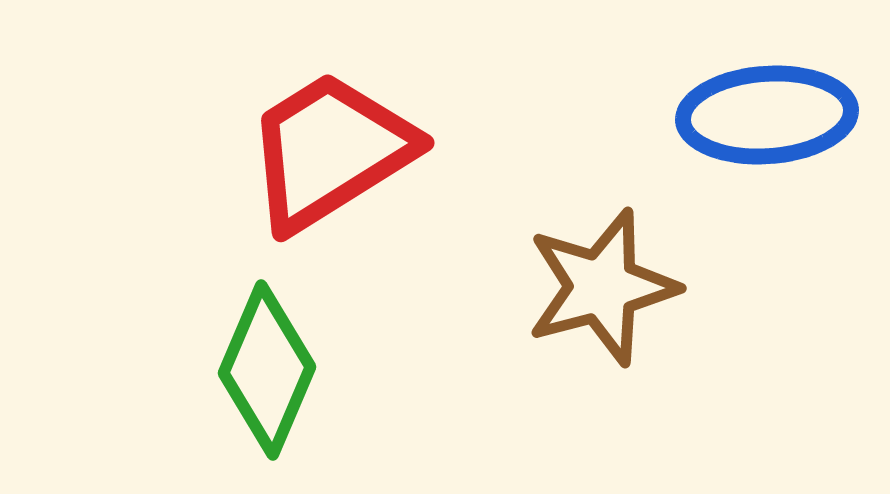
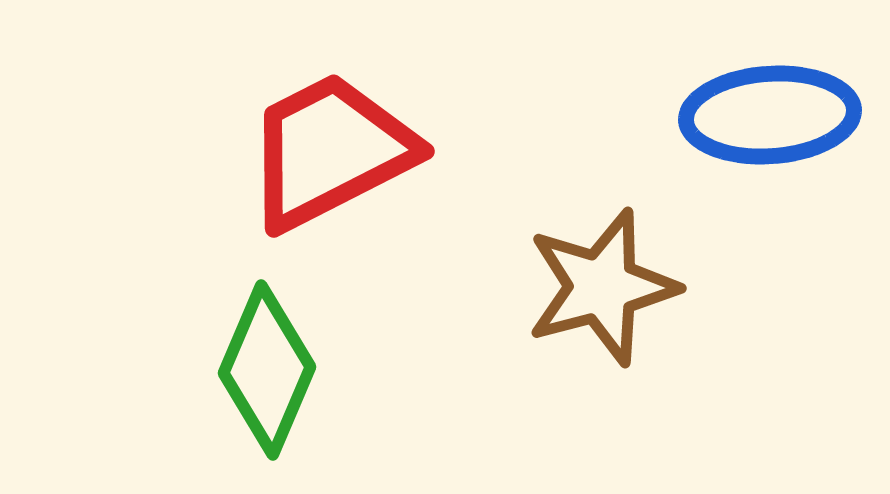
blue ellipse: moved 3 px right
red trapezoid: rotated 5 degrees clockwise
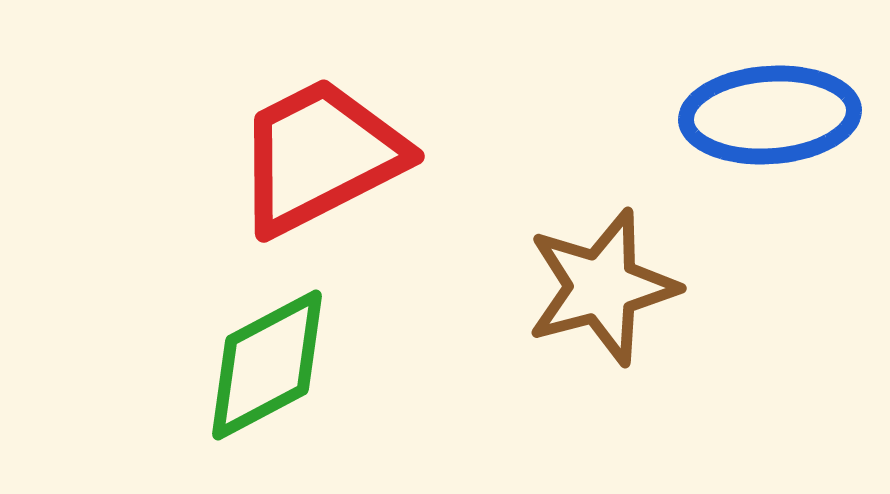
red trapezoid: moved 10 px left, 5 px down
green diamond: moved 5 px up; rotated 39 degrees clockwise
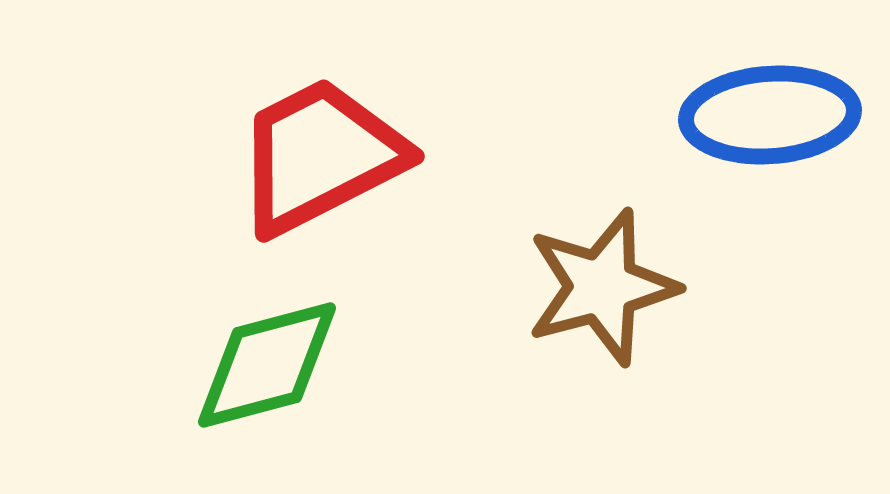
green diamond: rotated 13 degrees clockwise
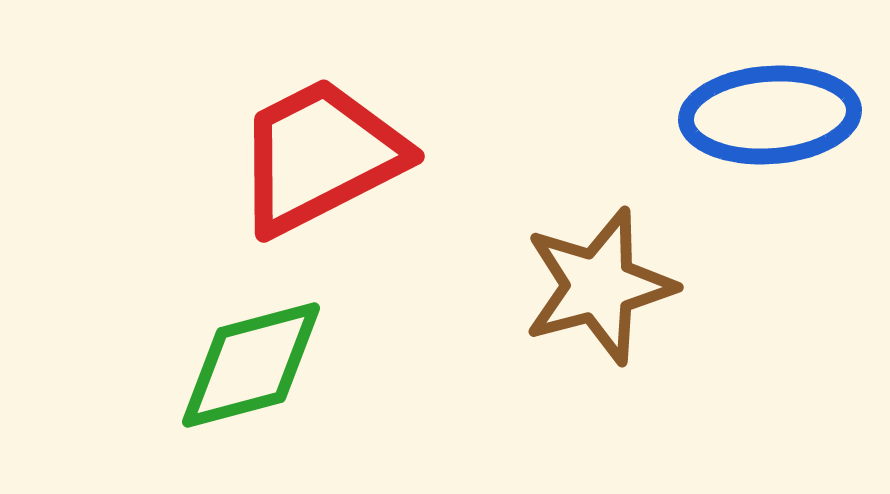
brown star: moved 3 px left, 1 px up
green diamond: moved 16 px left
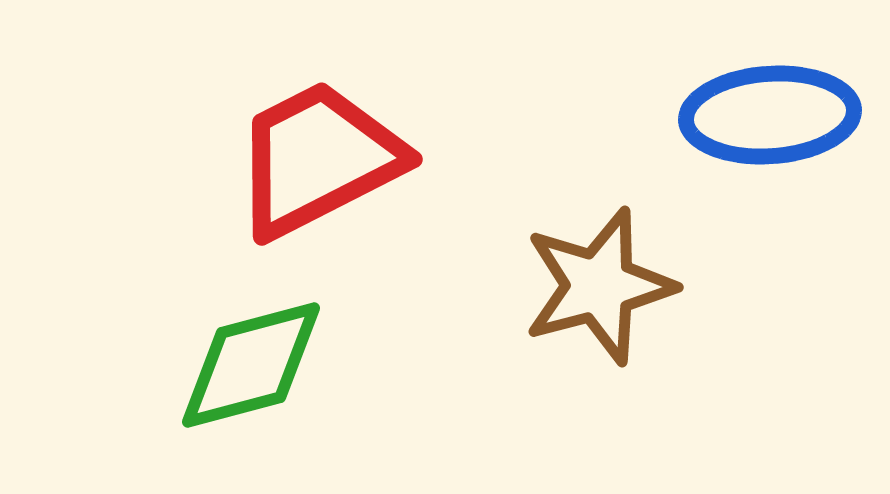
red trapezoid: moved 2 px left, 3 px down
